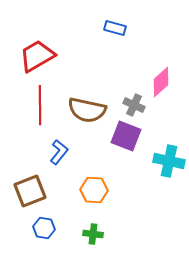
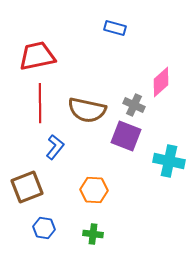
red trapezoid: rotated 18 degrees clockwise
red line: moved 2 px up
blue L-shape: moved 4 px left, 5 px up
brown square: moved 3 px left, 4 px up
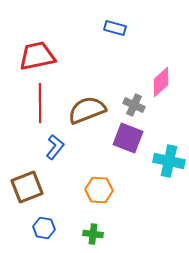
brown semicircle: rotated 147 degrees clockwise
purple square: moved 2 px right, 2 px down
orange hexagon: moved 5 px right
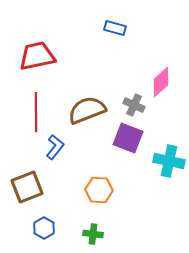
red line: moved 4 px left, 9 px down
blue hexagon: rotated 20 degrees clockwise
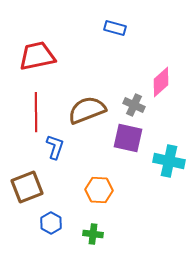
purple square: rotated 8 degrees counterclockwise
blue L-shape: rotated 20 degrees counterclockwise
blue hexagon: moved 7 px right, 5 px up
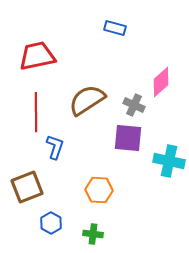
brown semicircle: moved 10 px up; rotated 12 degrees counterclockwise
purple square: rotated 8 degrees counterclockwise
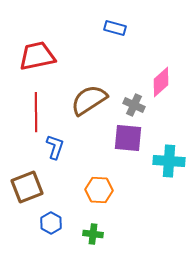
brown semicircle: moved 2 px right
cyan cross: rotated 8 degrees counterclockwise
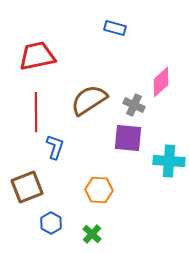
green cross: moved 1 px left; rotated 36 degrees clockwise
